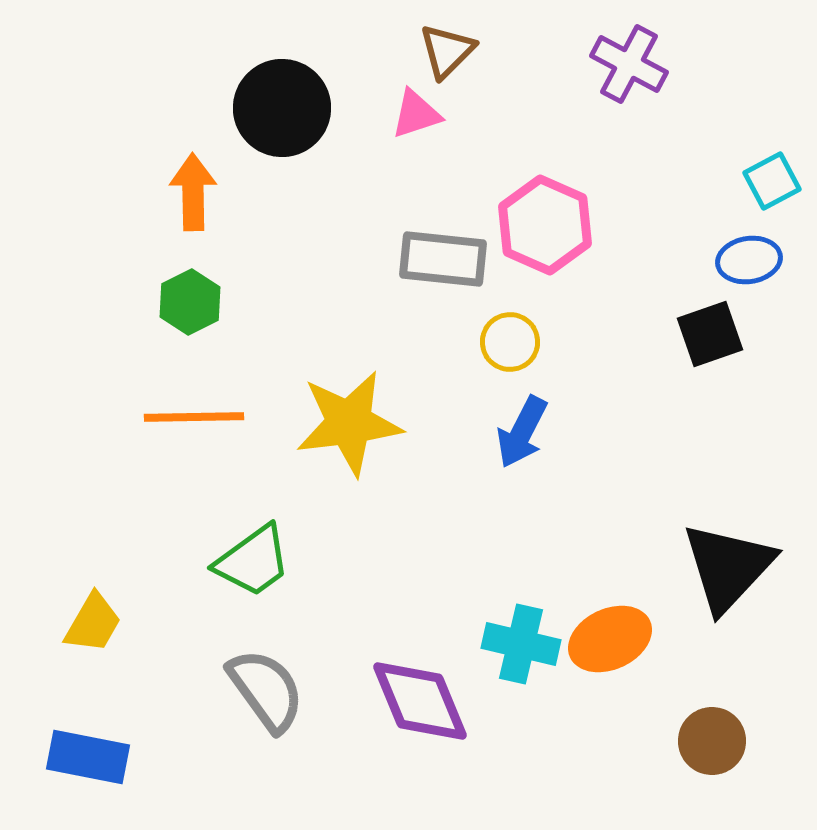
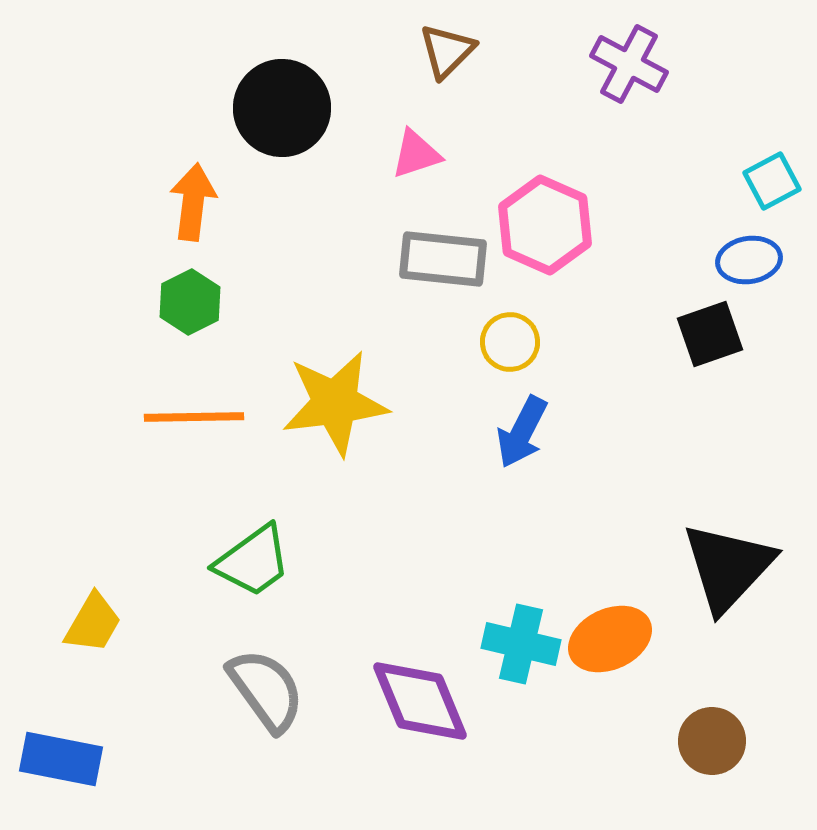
pink triangle: moved 40 px down
orange arrow: moved 10 px down; rotated 8 degrees clockwise
yellow star: moved 14 px left, 20 px up
blue rectangle: moved 27 px left, 2 px down
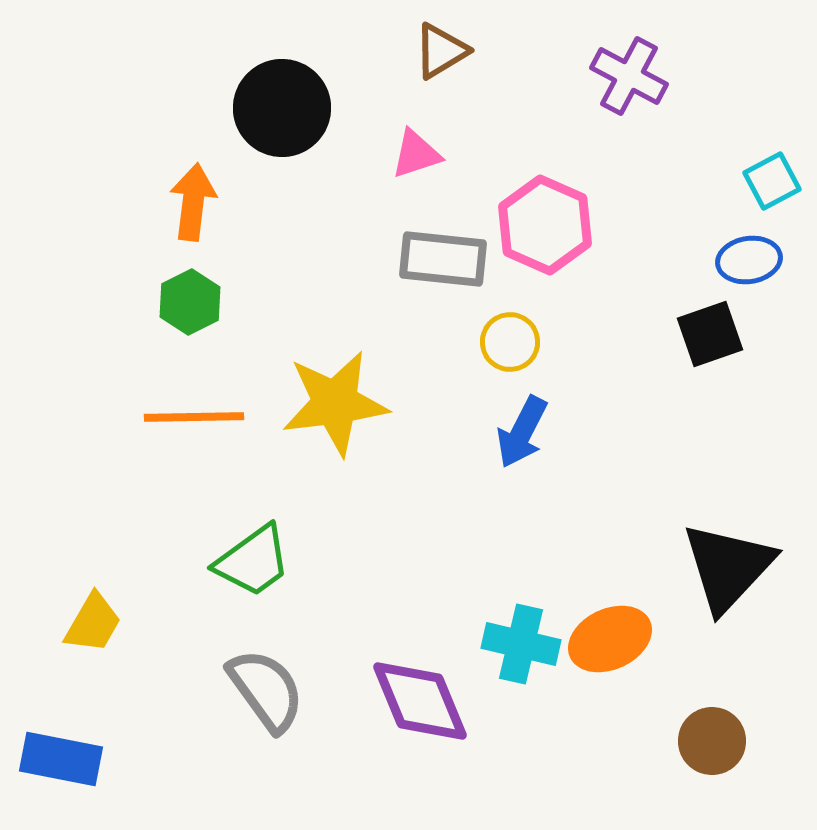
brown triangle: moved 6 px left; rotated 14 degrees clockwise
purple cross: moved 12 px down
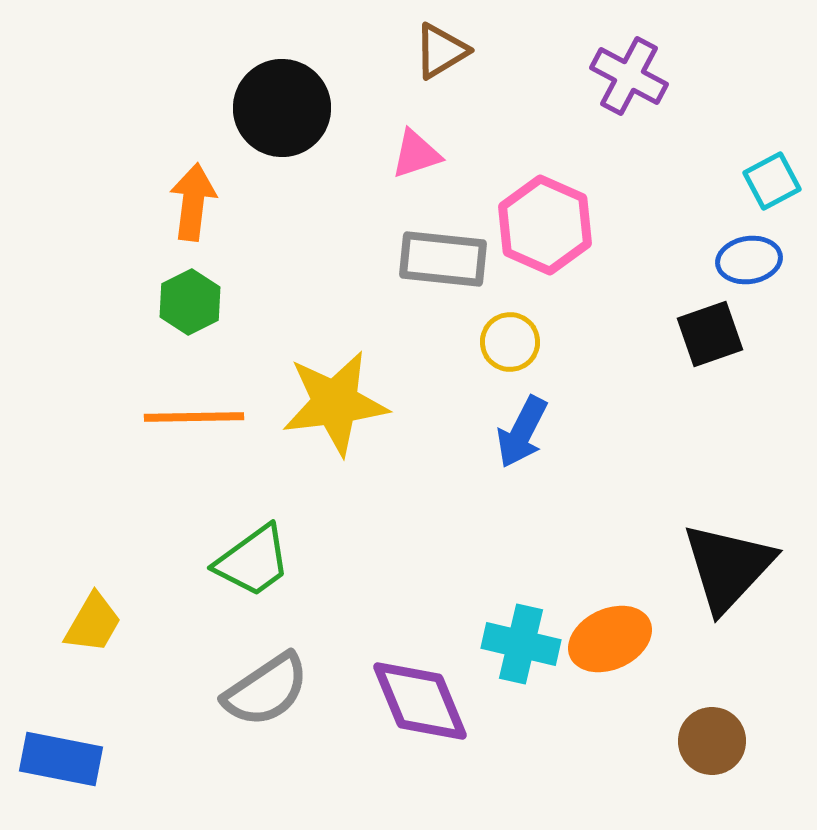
gray semicircle: rotated 92 degrees clockwise
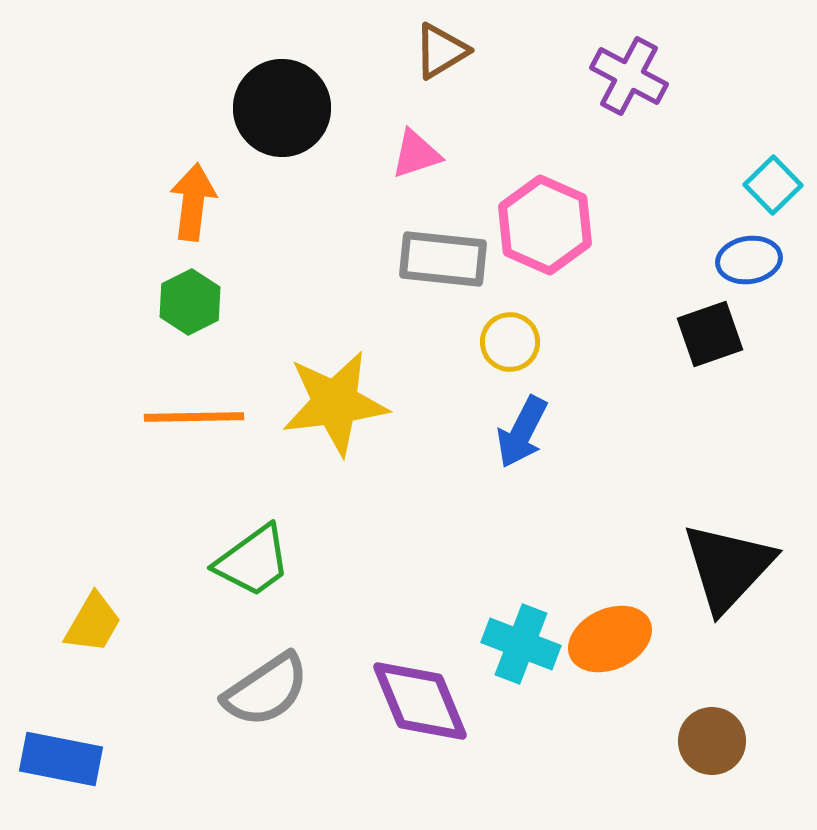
cyan square: moved 1 px right, 4 px down; rotated 16 degrees counterclockwise
cyan cross: rotated 8 degrees clockwise
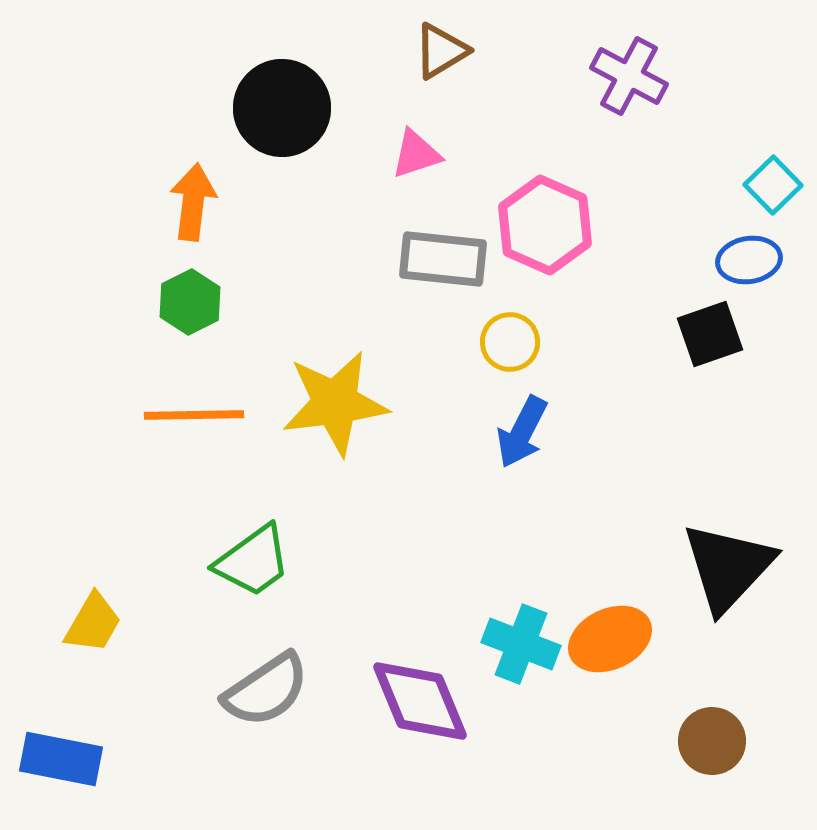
orange line: moved 2 px up
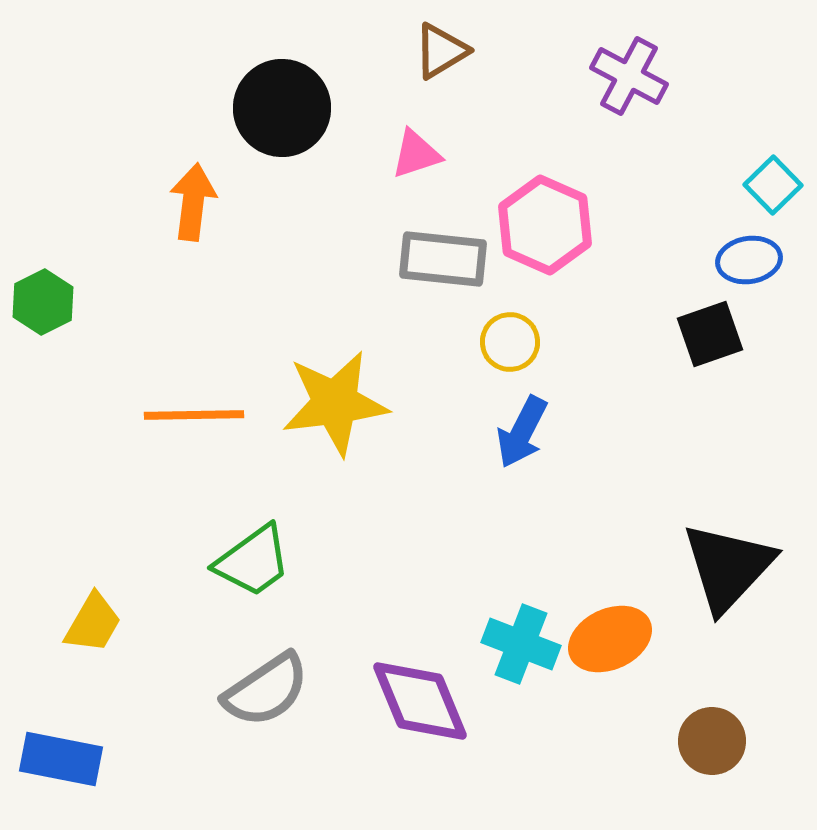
green hexagon: moved 147 px left
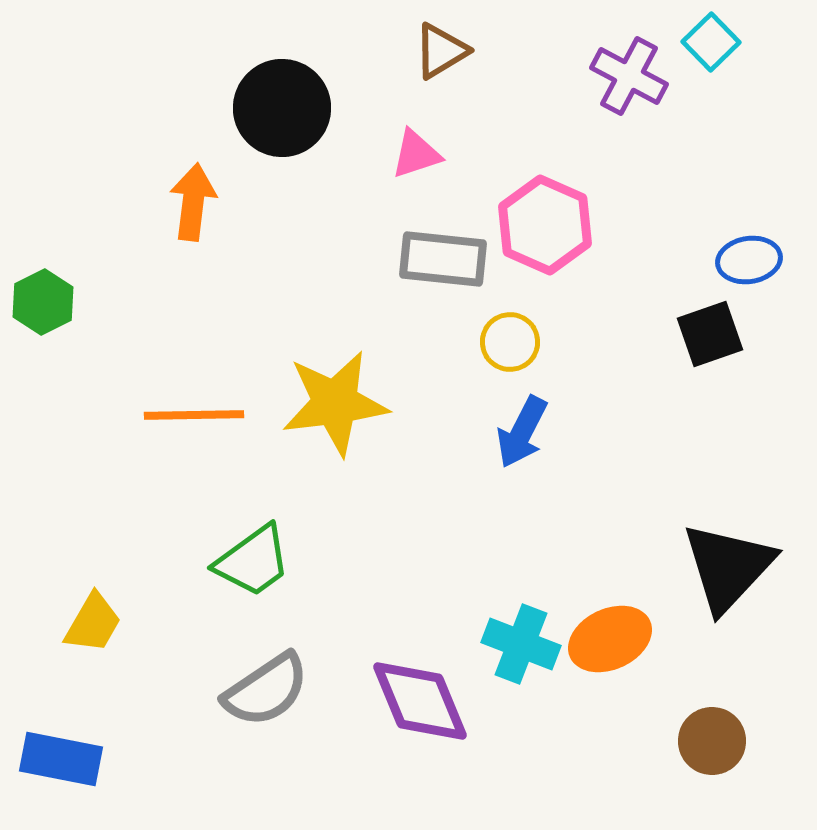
cyan square: moved 62 px left, 143 px up
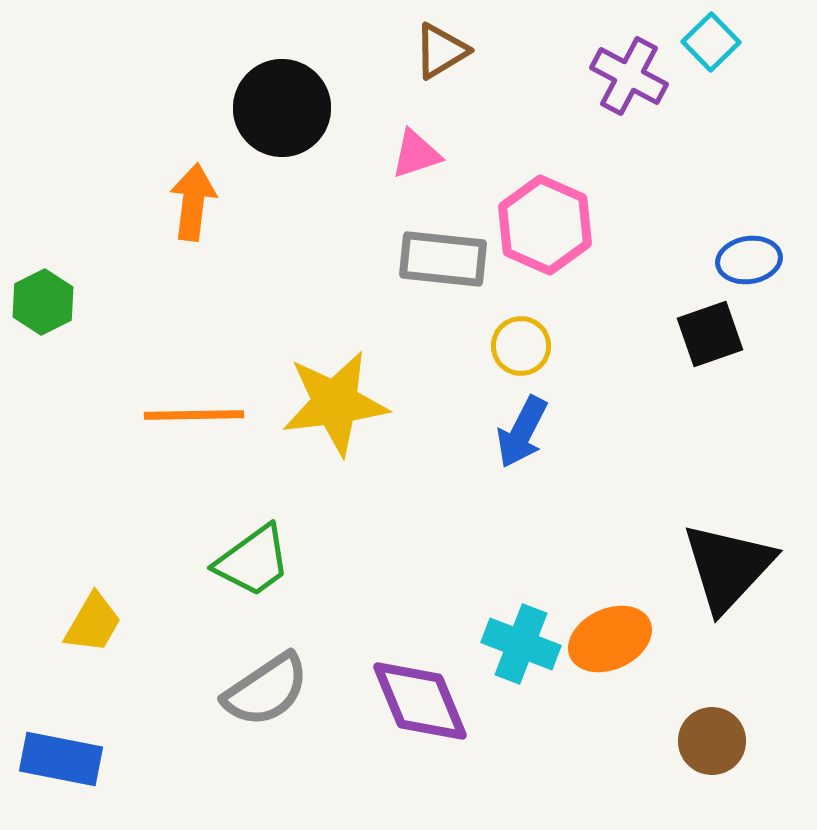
yellow circle: moved 11 px right, 4 px down
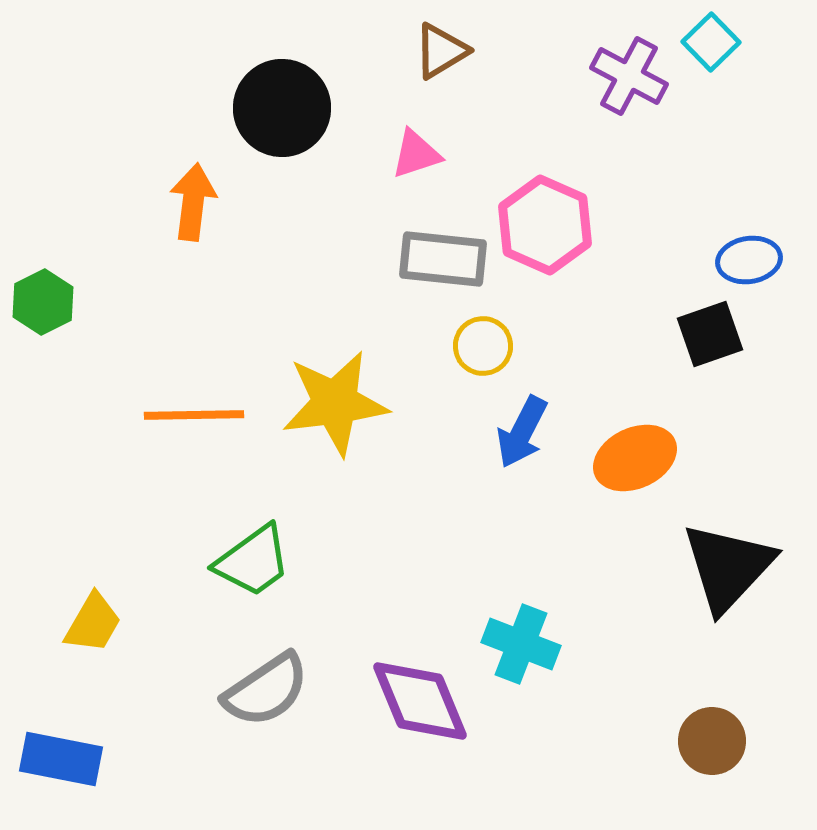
yellow circle: moved 38 px left
orange ellipse: moved 25 px right, 181 px up
